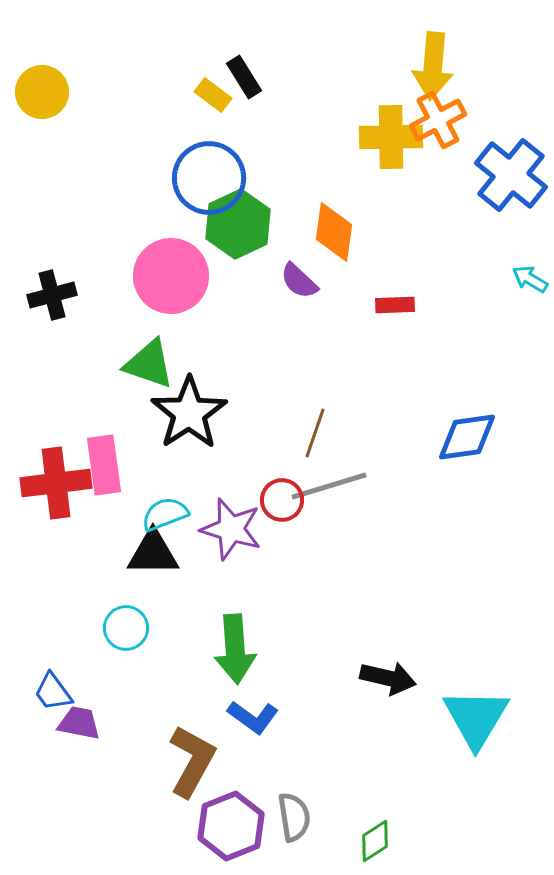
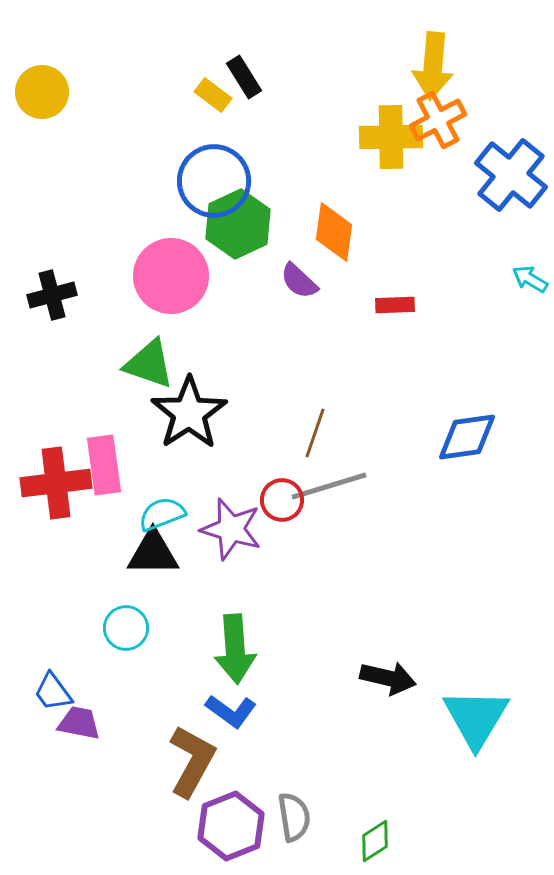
blue circle: moved 5 px right, 3 px down
cyan semicircle: moved 3 px left
blue L-shape: moved 22 px left, 6 px up
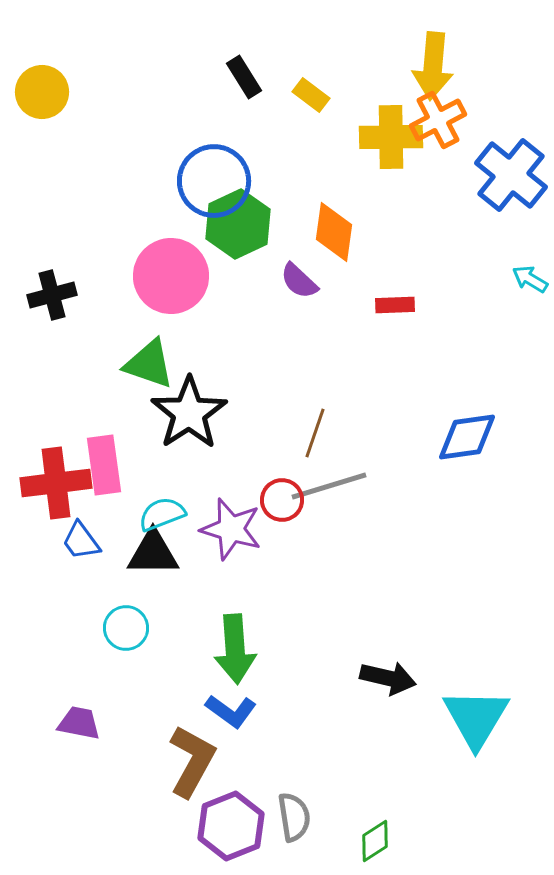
yellow rectangle: moved 98 px right
blue trapezoid: moved 28 px right, 151 px up
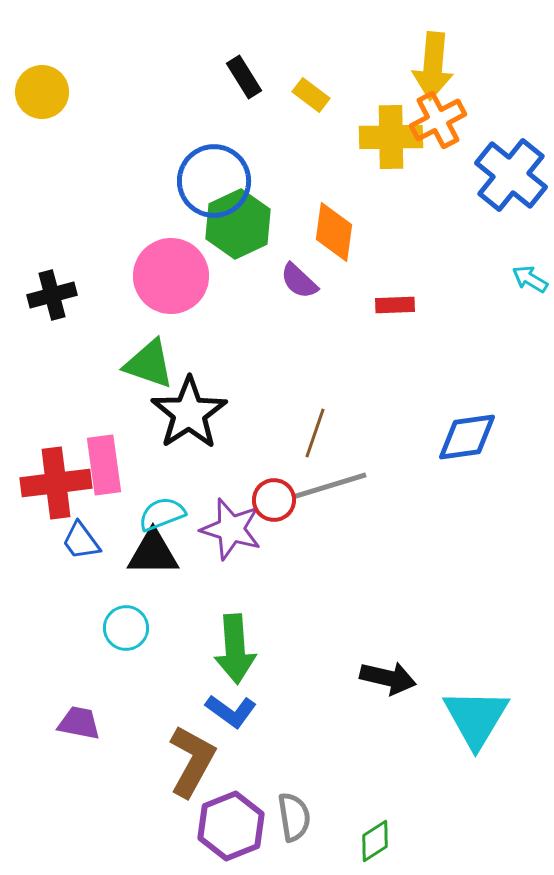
red circle: moved 8 px left
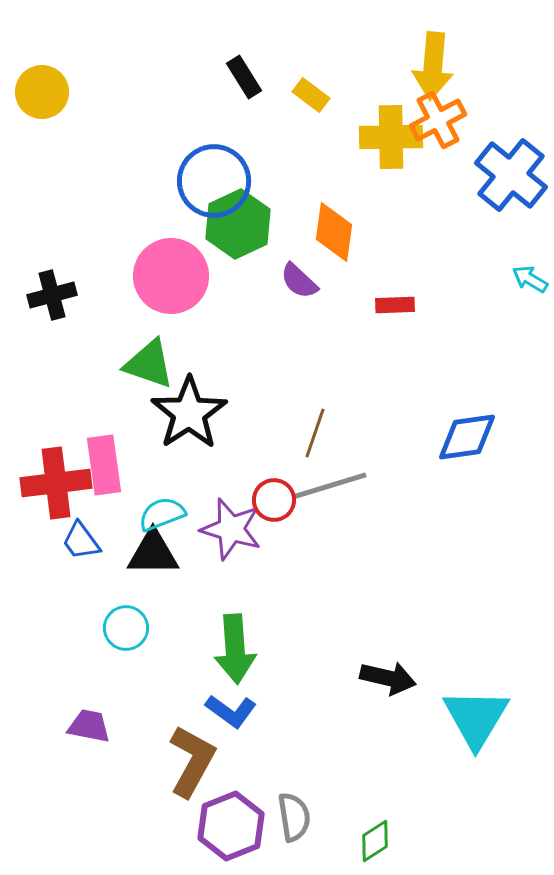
purple trapezoid: moved 10 px right, 3 px down
